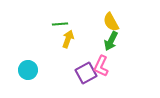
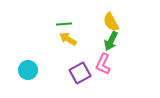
green line: moved 4 px right
yellow arrow: rotated 78 degrees counterclockwise
pink L-shape: moved 2 px right, 2 px up
purple square: moved 6 px left
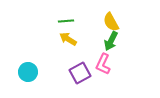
green line: moved 2 px right, 3 px up
cyan circle: moved 2 px down
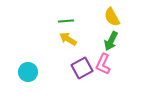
yellow semicircle: moved 1 px right, 5 px up
purple square: moved 2 px right, 5 px up
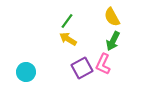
green line: moved 1 px right; rotated 49 degrees counterclockwise
green arrow: moved 2 px right
cyan circle: moved 2 px left
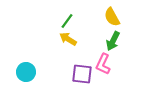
purple square: moved 6 px down; rotated 35 degrees clockwise
